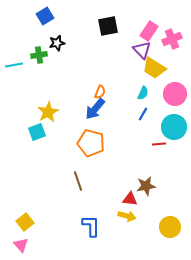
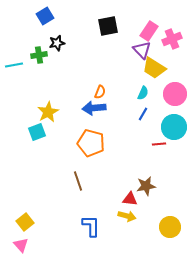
blue arrow: moved 1 px left, 1 px up; rotated 45 degrees clockwise
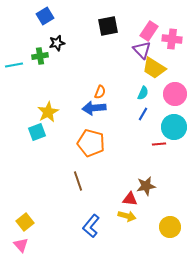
pink cross: rotated 30 degrees clockwise
green cross: moved 1 px right, 1 px down
blue L-shape: rotated 140 degrees counterclockwise
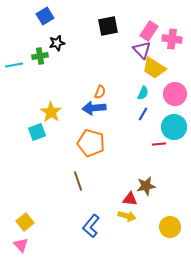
yellow star: moved 3 px right; rotated 10 degrees counterclockwise
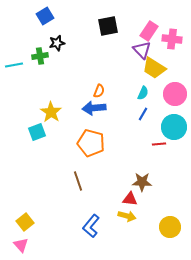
orange semicircle: moved 1 px left, 1 px up
brown star: moved 4 px left, 4 px up; rotated 12 degrees clockwise
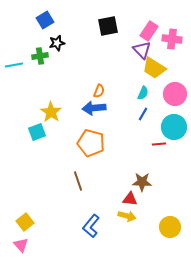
blue square: moved 4 px down
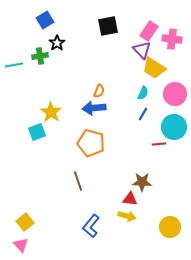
black star: rotated 21 degrees counterclockwise
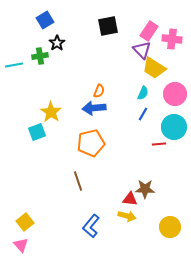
orange pentagon: rotated 28 degrees counterclockwise
brown star: moved 3 px right, 7 px down
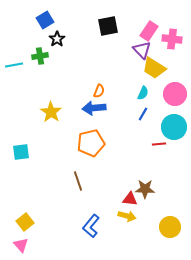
black star: moved 4 px up
cyan square: moved 16 px left, 20 px down; rotated 12 degrees clockwise
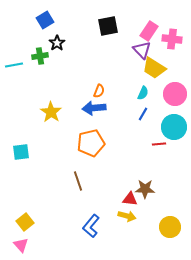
black star: moved 4 px down
